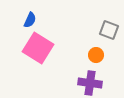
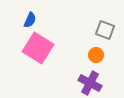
gray square: moved 4 px left
purple cross: rotated 20 degrees clockwise
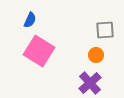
gray square: rotated 24 degrees counterclockwise
pink square: moved 1 px right, 3 px down
purple cross: rotated 20 degrees clockwise
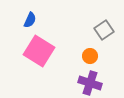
gray square: moved 1 px left; rotated 30 degrees counterclockwise
orange circle: moved 6 px left, 1 px down
purple cross: rotated 30 degrees counterclockwise
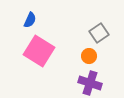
gray square: moved 5 px left, 3 px down
orange circle: moved 1 px left
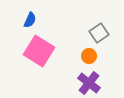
purple cross: moved 1 px left; rotated 20 degrees clockwise
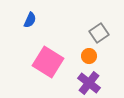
pink square: moved 9 px right, 11 px down
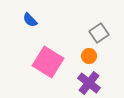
blue semicircle: rotated 112 degrees clockwise
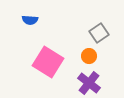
blue semicircle: rotated 42 degrees counterclockwise
